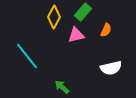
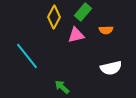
orange semicircle: rotated 64 degrees clockwise
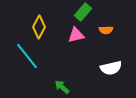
yellow diamond: moved 15 px left, 10 px down
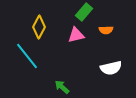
green rectangle: moved 1 px right
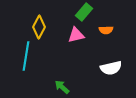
cyan line: moved 1 px left; rotated 48 degrees clockwise
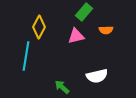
pink triangle: moved 1 px down
white semicircle: moved 14 px left, 8 px down
